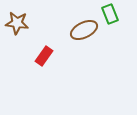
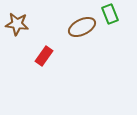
brown star: moved 1 px down
brown ellipse: moved 2 px left, 3 px up
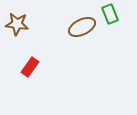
red rectangle: moved 14 px left, 11 px down
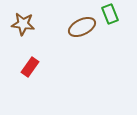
brown star: moved 6 px right
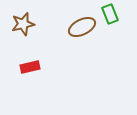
brown star: rotated 20 degrees counterclockwise
red rectangle: rotated 42 degrees clockwise
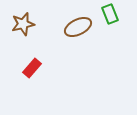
brown ellipse: moved 4 px left
red rectangle: moved 2 px right, 1 px down; rotated 36 degrees counterclockwise
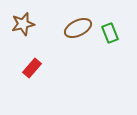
green rectangle: moved 19 px down
brown ellipse: moved 1 px down
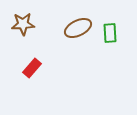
brown star: rotated 10 degrees clockwise
green rectangle: rotated 18 degrees clockwise
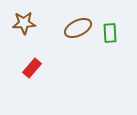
brown star: moved 1 px right, 1 px up
